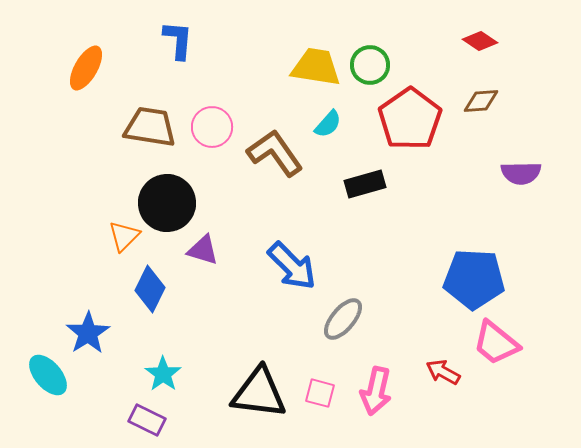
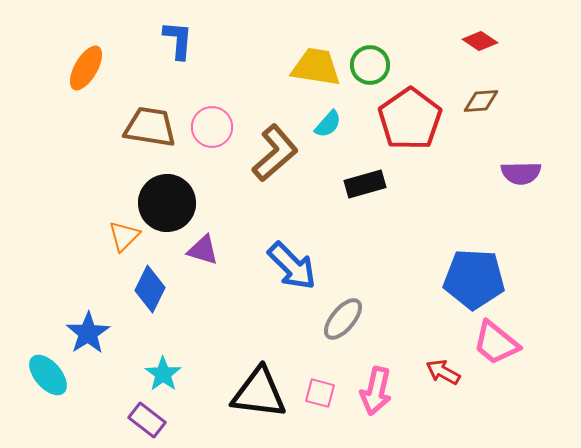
brown L-shape: rotated 84 degrees clockwise
purple rectangle: rotated 12 degrees clockwise
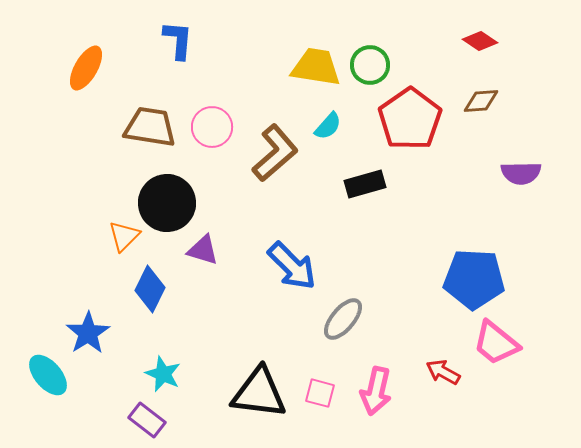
cyan semicircle: moved 2 px down
cyan star: rotated 12 degrees counterclockwise
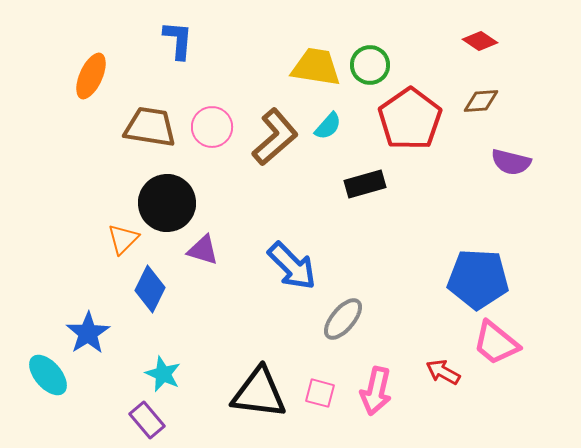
orange ellipse: moved 5 px right, 8 px down; rotated 6 degrees counterclockwise
brown L-shape: moved 16 px up
purple semicircle: moved 10 px left, 11 px up; rotated 15 degrees clockwise
orange triangle: moved 1 px left, 3 px down
blue pentagon: moved 4 px right
purple rectangle: rotated 12 degrees clockwise
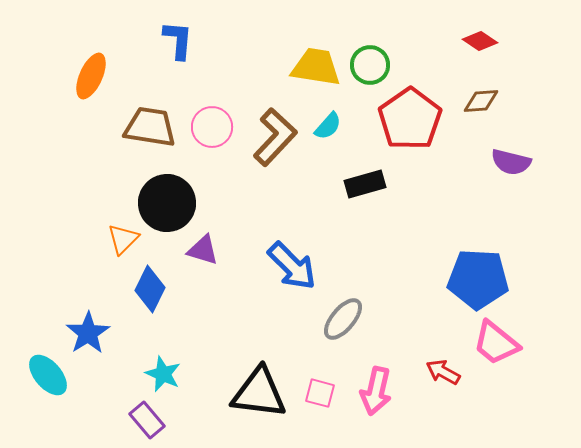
brown L-shape: rotated 6 degrees counterclockwise
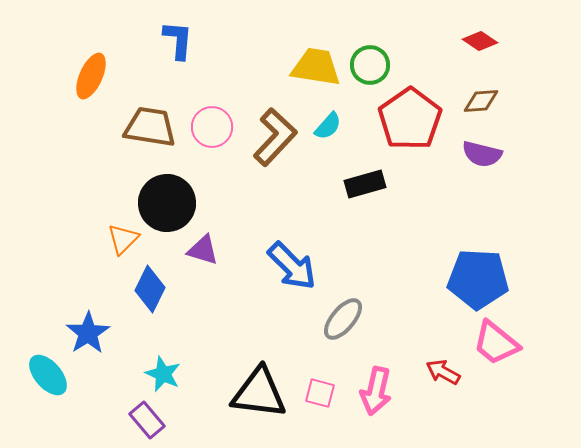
purple semicircle: moved 29 px left, 8 px up
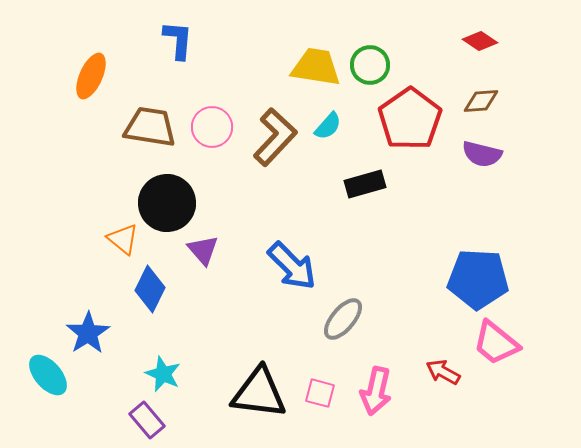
orange triangle: rotated 36 degrees counterclockwise
purple triangle: rotated 32 degrees clockwise
